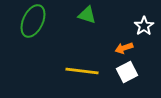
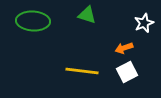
green ellipse: rotated 68 degrees clockwise
white star: moved 3 px up; rotated 12 degrees clockwise
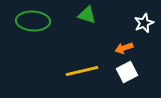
yellow line: rotated 20 degrees counterclockwise
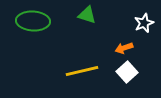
white square: rotated 15 degrees counterclockwise
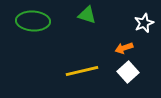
white square: moved 1 px right
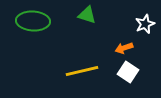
white star: moved 1 px right, 1 px down
white square: rotated 15 degrees counterclockwise
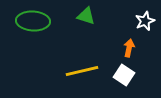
green triangle: moved 1 px left, 1 px down
white star: moved 3 px up
orange arrow: moved 5 px right; rotated 120 degrees clockwise
white square: moved 4 px left, 3 px down
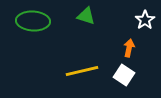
white star: moved 1 px up; rotated 12 degrees counterclockwise
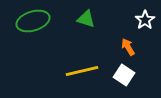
green triangle: moved 3 px down
green ellipse: rotated 20 degrees counterclockwise
orange arrow: moved 1 px left, 1 px up; rotated 42 degrees counterclockwise
